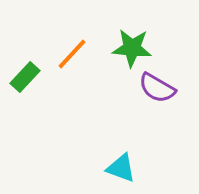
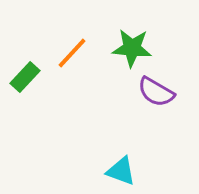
orange line: moved 1 px up
purple semicircle: moved 1 px left, 4 px down
cyan triangle: moved 3 px down
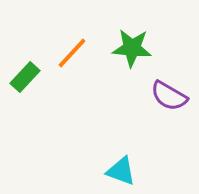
purple semicircle: moved 13 px right, 4 px down
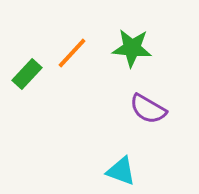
green rectangle: moved 2 px right, 3 px up
purple semicircle: moved 21 px left, 13 px down
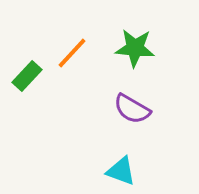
green star: moved 3 px right
green rectangle: moved 2 px down
purple semicircle: moved 16 px left
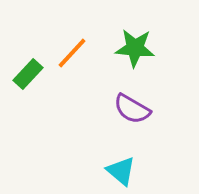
green rectangle: moved 1 px right, 2 px up
cyan triangle: rotated 20 degrees clockwise
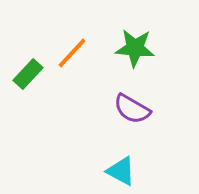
cyan triangle: rotated 12 degrees counterclockwise
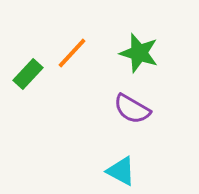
green star: moved 4 px right, 5 px down; rotated 12 degrees clockwise
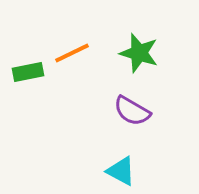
orange line: rotated 21 degrees clockwise
green rectangle: moved 2 px up; rotated 36 degrees clockwise
purple semicircle: moved 2 px down
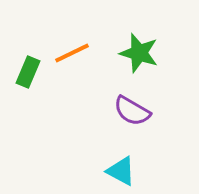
green rectangle: rotated 56 degrees counterclockwise
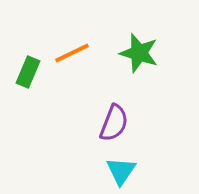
purple semicircle: moved 18 px left, 12 px down; rotated 99 degrees counterclockwise
cyan triangle: rotated 36 degrees clockwise
